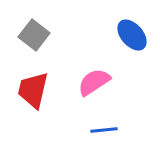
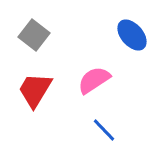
pink semicircle: moved 2 px up
red trapezoid: moved 2 px right; rotated 18 degrees clockwise
blue line: rotated 52 degrees clockwise
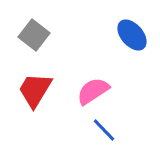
pink semicircle: moved 1 px left, 11 px down
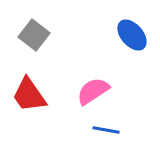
red trapezoid: moved 6 px left, 5 px down; rotated 66 degrees counterclockwise
blue line: moved 2 px right; rotated 36 degrees counterclockwise
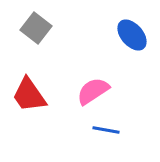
gray square: moved 2 px right, 7 px up
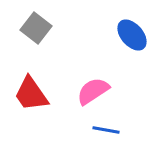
red trapezoid: moved 2 px right, 1 px up
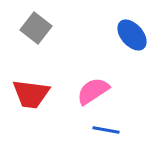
red trapezoid: rotated 48 degrees counterclockwise
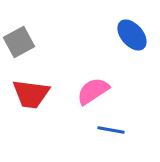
gray square: moved 17 px left, 14 px down; rotated 24 degrees clockwise
blue line: moved 5 px right
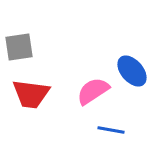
blue ellipse: moved 36 px down
gray square: moved 5 px down; rotated 20 degrees clockwise
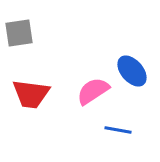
gray square: moved 14 px up
blue line: moved 7 px right
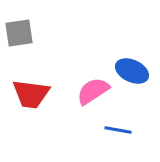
blue ellipse: rotated 24 degrees counterclockwise
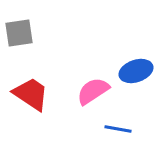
blue ellipse: moved 4 px right; rotated 44 degrees counterclockwise
red trapezoid: rotated 153 degrees counterclockwise
blue line: moved 1 px up
